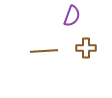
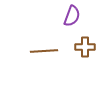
brown cross: moved 1 px left, 1 px up
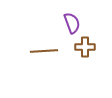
purple semicircle: moved 7 px down; rotated 40 degrees counterclockwise
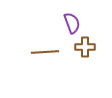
brown line: moved 1 px right, 1 px down
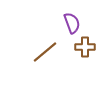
brown line: rotated 36 degrees counterclockwise
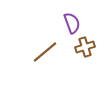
brown cross: rotated 18 degrees counterclockwise
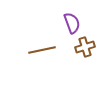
brown line: moved 3 px left, 2 px up; rotated 28 degrees clockwise
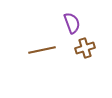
brown cross: moved 1 px down
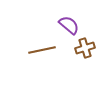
purple semicircle: moved 3 px left, 2 px down; rotated 30 degrees counterclockwise
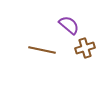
brown line: rotated 24 degrees clockwise
